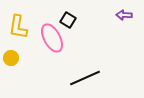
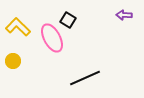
yellow L-shape: rotated 125 degrees clockwise
yellow circle: moved 2 px right, 3 px down
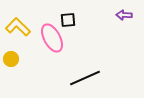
black square: rotated 35 degrees counterclockwise
yellow circle: moved 2 px left, 2 px up
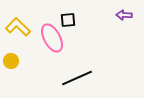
yellow circle: moved 2 px down
black line: moved 8 px left
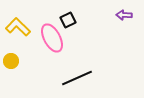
black square: rotated 21 degrees counterclockwise
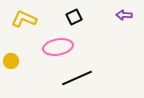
black square: moved 6 px right, 3 px up
yellow L-shape: moved 6 px right, 8 px up; rotated 20 degrees counterclockwise
pink ellipse: moved 6 px right, 9 px down; rotated 72 degrees counterclockwise
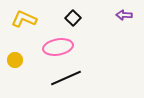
black square: moved 1 px left, 1 px down; rotated 21 degrees counterclockwise
yellow circle: moved 4 px right, 1 px up
black line: moved 11 px left
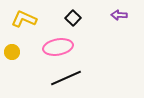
purple arrow: moved 5 px left
yellow circle: moved 3 px left, 8 px up
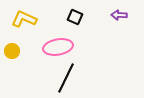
black square: moved 2 px right, 1 px up; rotated 21 degrees counterclockwise
yellow circle: moved 1 px up
black line: rotated 40 degrees counterclockwise
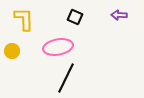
yellow L-shape: rotated 65 degrees clockwise
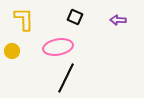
purple arrow: moved 1 px left, 5 px down
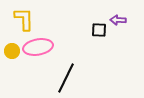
black square: moved 24 px right, 13 px down; rotated 21 degrees counterclockwise
pink ellipse: moved 20 px left
